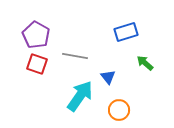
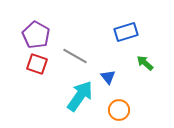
gray line: rotated 20 degrees clockwise
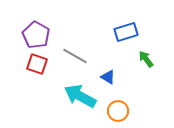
green arrow: moved 1 px right, 4 px up; rotated 12 degrees clockwise
blue triangle: rotated 21 degrees counterclockwise
cyan arrow: rotated 96 degrees counterclockwise
orange circle: moved 1 px left, 1 px down
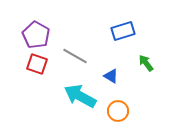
blue rectangle: moved 3 px left, 1 px up
green arrow: moved 4 px down
blue triangle: moved 3 px right, 1 px up
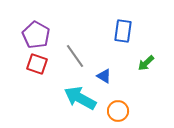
blue rectangle: rotated 65 degrees counterclockwise
gray line: rotated 25 degrees clockwise
green arrow: rotated 96 degrees counterclockwise
blue triangle: moved 7 px left
cyan arrow: moved 2 px down
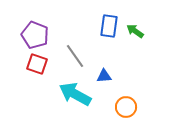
blue rectangle: moved 14 px left, 5 px up
purple pentagon: moved 1 px left; rotated 8 degrees counterclockwise
green arrow: moved 11 px left, 32 px up; rotated 78 degrees clockwise
blue triangle: rotated 35 degrees counterclockwise
cyan arrow: moved 5 px left, 4 px up
orange circle: moved 8 px right, 4 px up
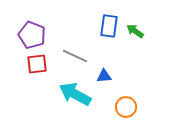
purple pentagon: moved 3 px left
gray line: rotated 30 degrees counterclockwise
red square: rotated 25 degrees counterclockwise
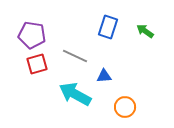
blue rectangle: moved 1 px left, 1 px down; rotated 10 degrees clockwise
green arrow: moved 10 px right
purple pentagon: rotated 12 degrees counterclockwise
red square: rotated 10 degrees counterclockwise
orange circle: moved 1 px left
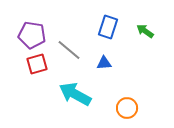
gray line: moved 6 px left, 6 px up; rotated 15 degrees clockwise
blue triangle: moved 13 px up
orange circle: moved 2 px right, 1 px down
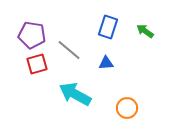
blue triangle: moved 2 px right
